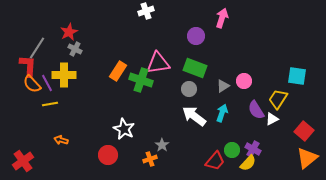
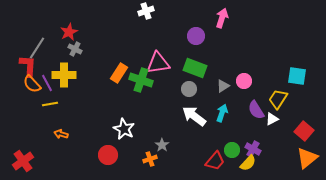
orange rectangle: moved 1 px right, 2 px down
orange arrow: moved 6 px up
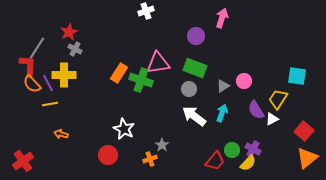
purple line: moved 1 px right
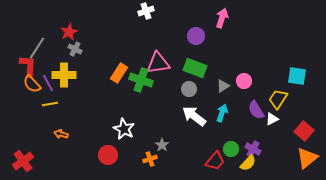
green circle: moved 1 px left, 1 px up
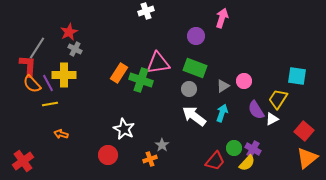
green circle: moved 3 px right, 1 px up
yellow semicircle: moved 1 px left
